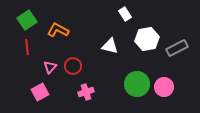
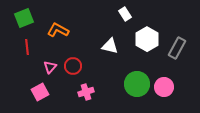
green square: moved 3 px left, 2 px up; rotated 12 degrees clockwise
white hexagon: rotated 20 degrees counterclockwise
gray rectangle: rotated 35 degrees counterclockwise
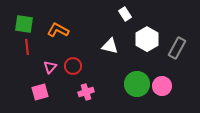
green square: moved 6 px down; rotated 30 degrees clockwise
pink circle: moved 2 px left, 1 px up
pink square: rotated 12 degrees clockwise
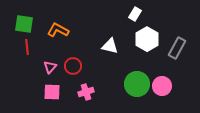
white rectangle: moved 10 px right; rotated 64 degrees clockwise
pink square: moved 12 px right; rotated 18 degrees clockwise
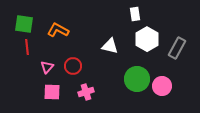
white rectangle: rotated 40 degrees counterclockwise
pink triangle: moved 3 px left
green circle: moved 5 px up
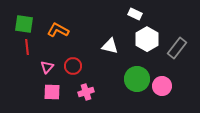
white rectangle: rotated 56 degrees counterclockwise
gray rectangle: rotated 10 degrees clockwise
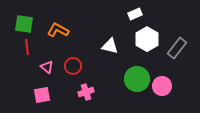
white rectangle: rotated 48 degrees counterclockwise
pink triangle: rotated 32 degrees counterclockwise
pink square: moved 10 px left, 3 px down; rotated 12 degrees counterclockwise
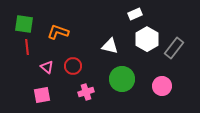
orange L-shape: moved 2 px down; rotated 10 degrees counterclockwise
gray rectangle: moved 3 px left
green circle: moved 15 px left
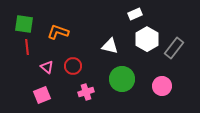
pink square: rotated 12 degrees counterclockwise
